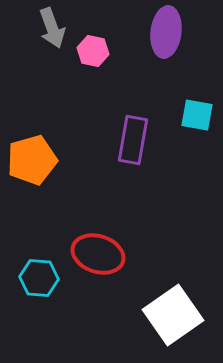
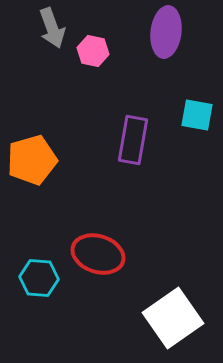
white square: moved 3 px down
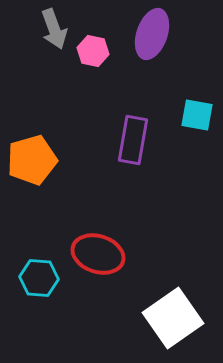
gray arrow: moved 2 px right, 1 px down
purple ellipse: moved 14 px left, 2 px down; rotated 12 degrees clockwise
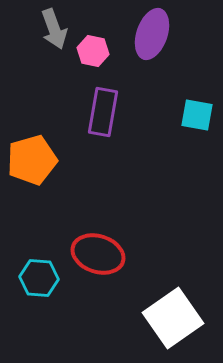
purple rectangle: moved 30 px left, 28 px up
